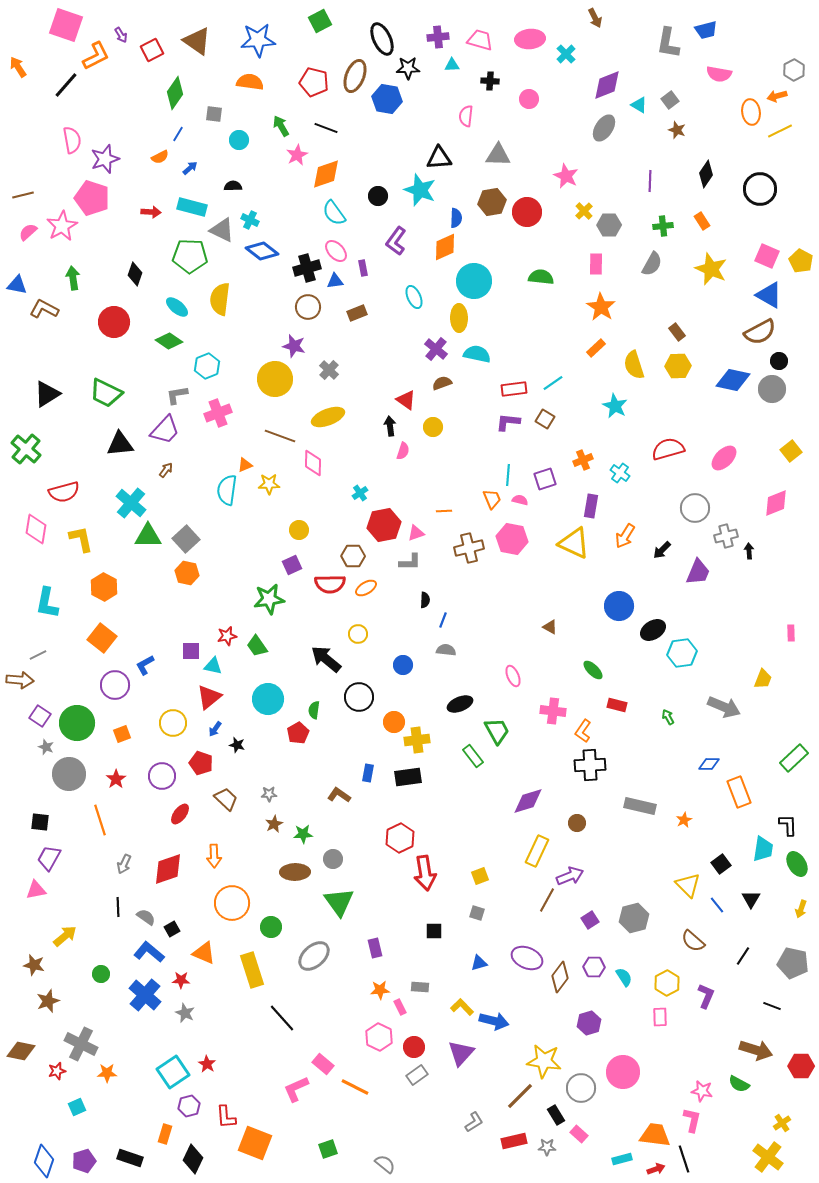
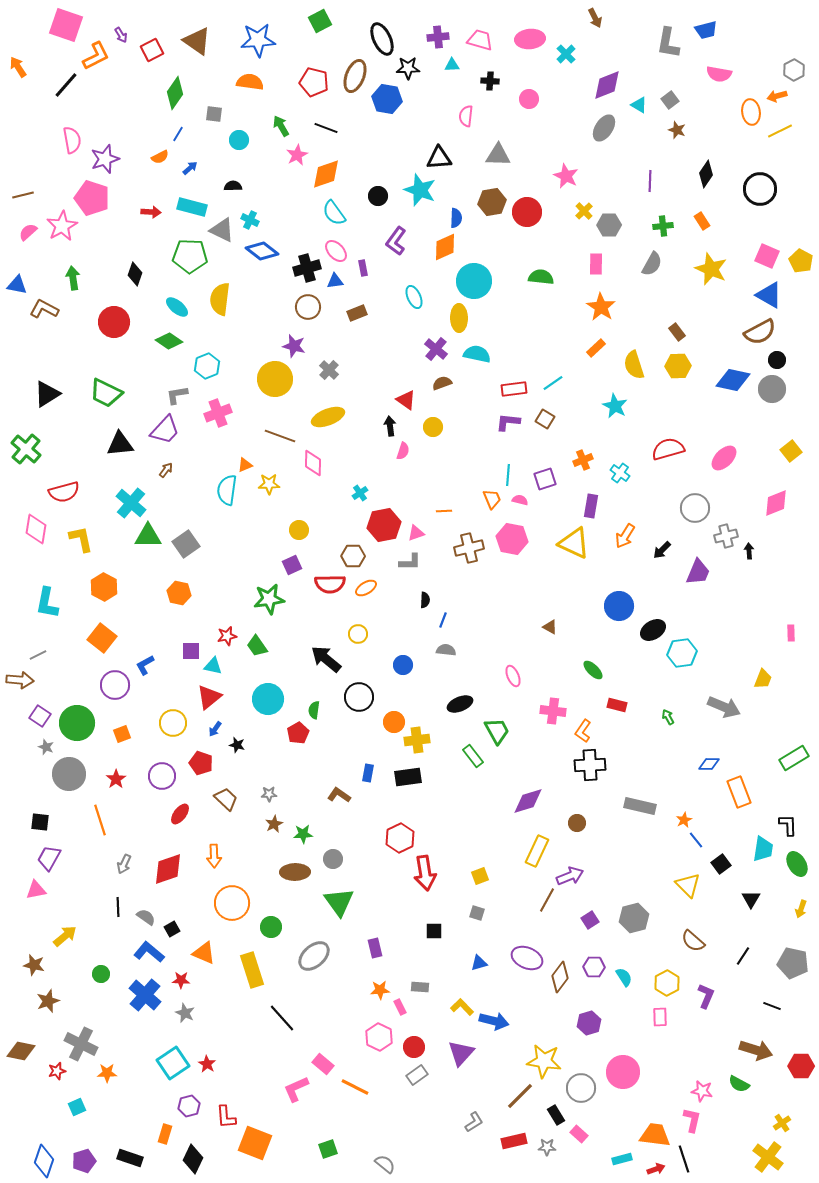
black circle at (779, 361): moved 2 px left, 1 px up
gray square at (186, 539): moved 5 px down; rotated 8 degrees clockwise
orange hexagon at (187, 573): moved 8 px left, 20 px down
green rectangle at (794, 758): rotated 12 degrees clockwise
blue line at (717, 905): moved 21 px left, 65 px up
cyan square at (173, 1072): moved 9 px up
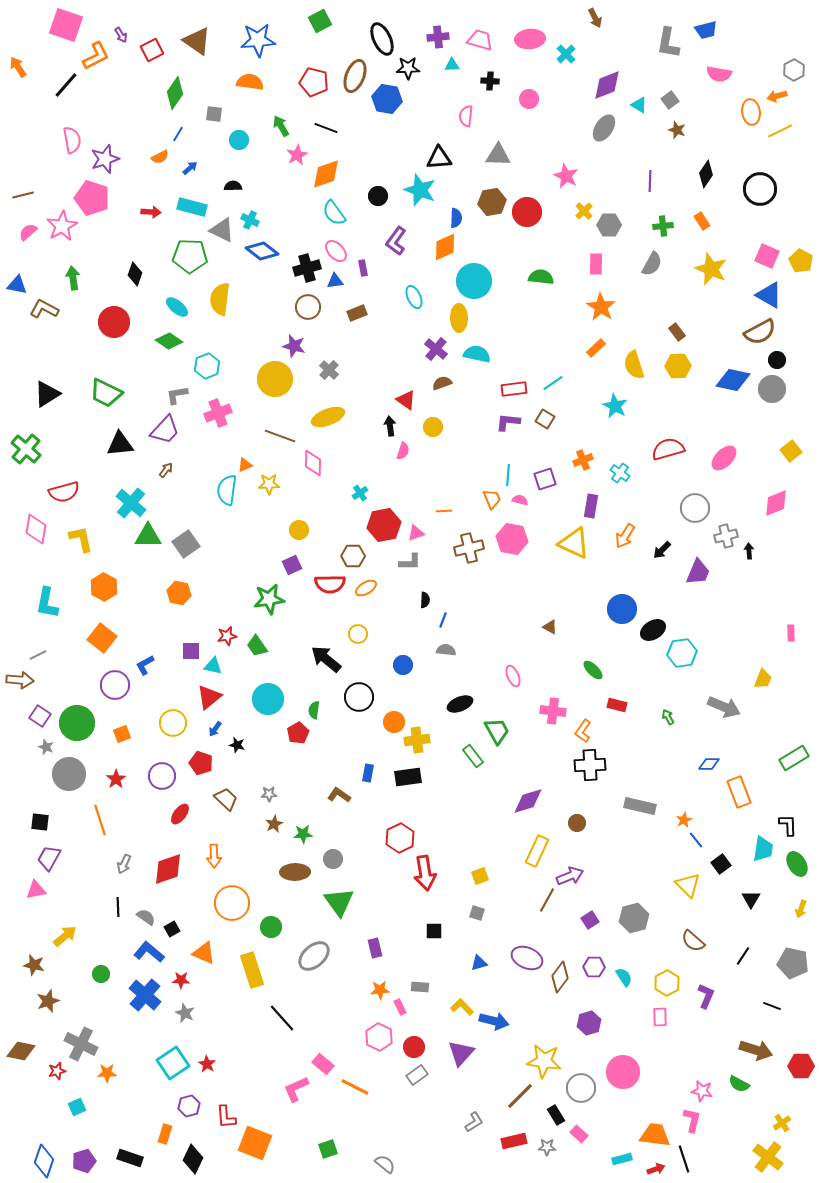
blue circle at (619, 606): moved 3 px right, 3 px down
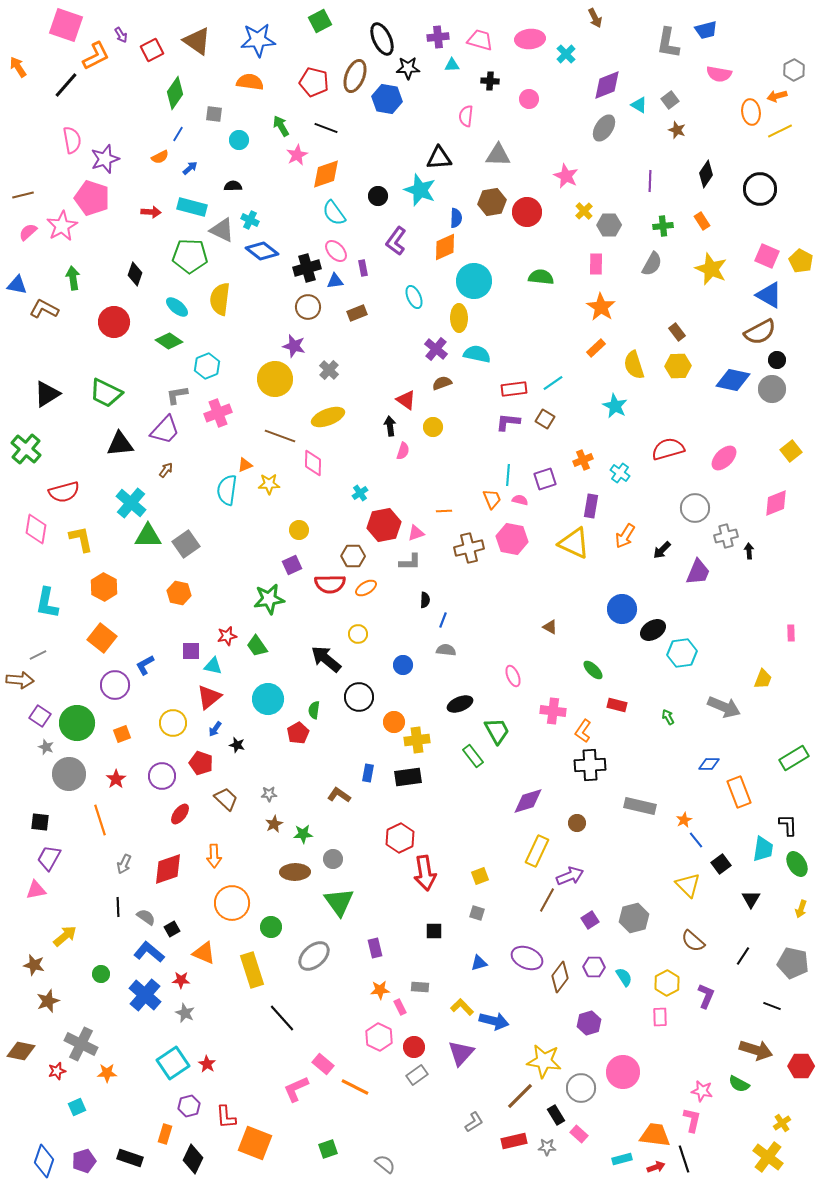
red arrow at (656, 1169): moved 2 px up
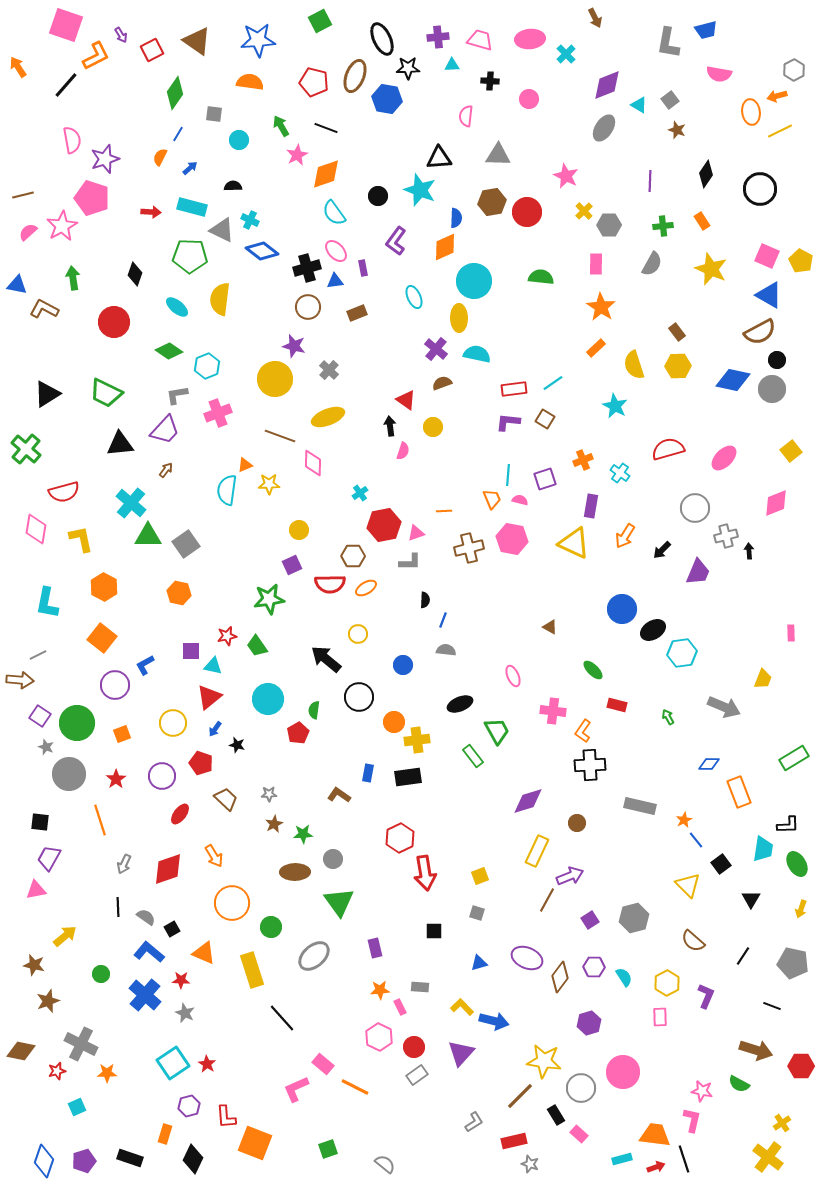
orange semicircle at (160, 157): rotated 144 degrees clockwise
green diamond at (169, 341): moved 10 px down
black L-shape at (788, 825): rotated 90 degrees clockwise
orange arrow at (214, 856): rotated 30 degrees counterclockwise
gray star at (547, 1147): moved 17 px left, 17 px down; rotated 18 degrees clockwise
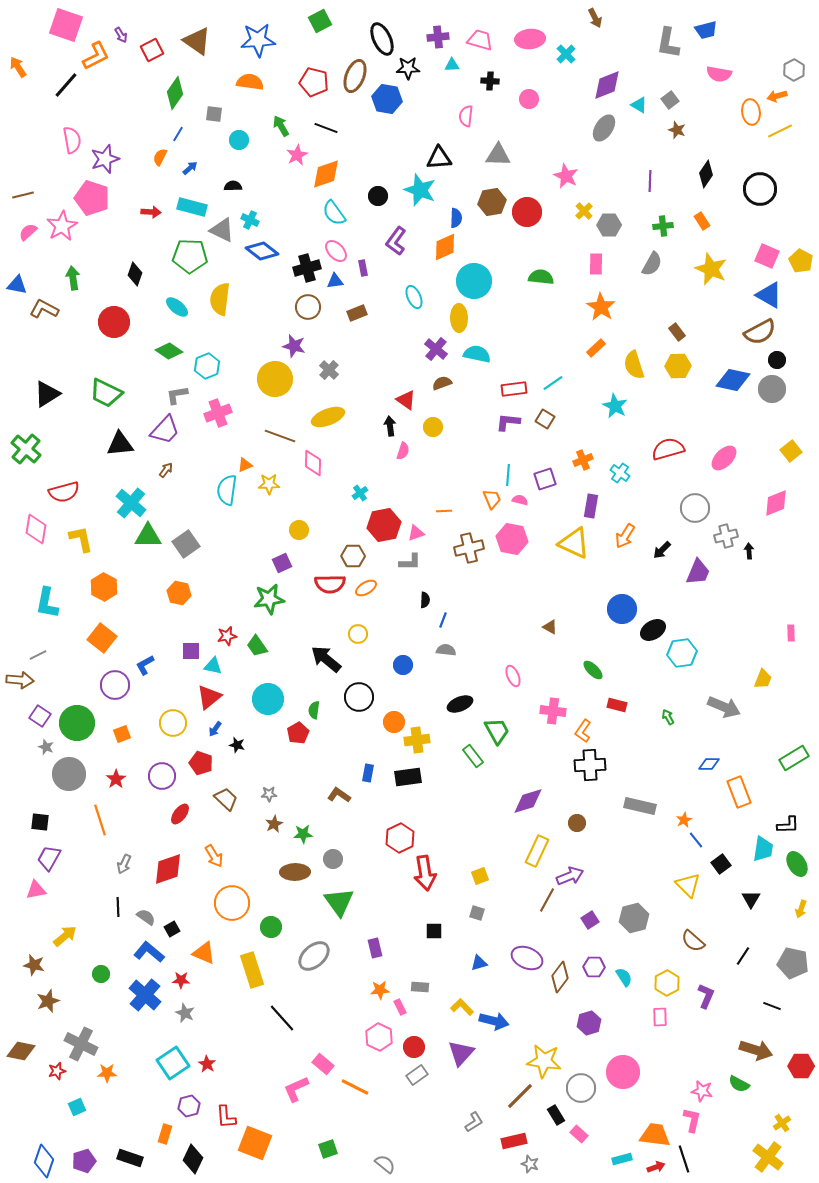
purple square at (292, 565): moved 10 px left, 2 px up
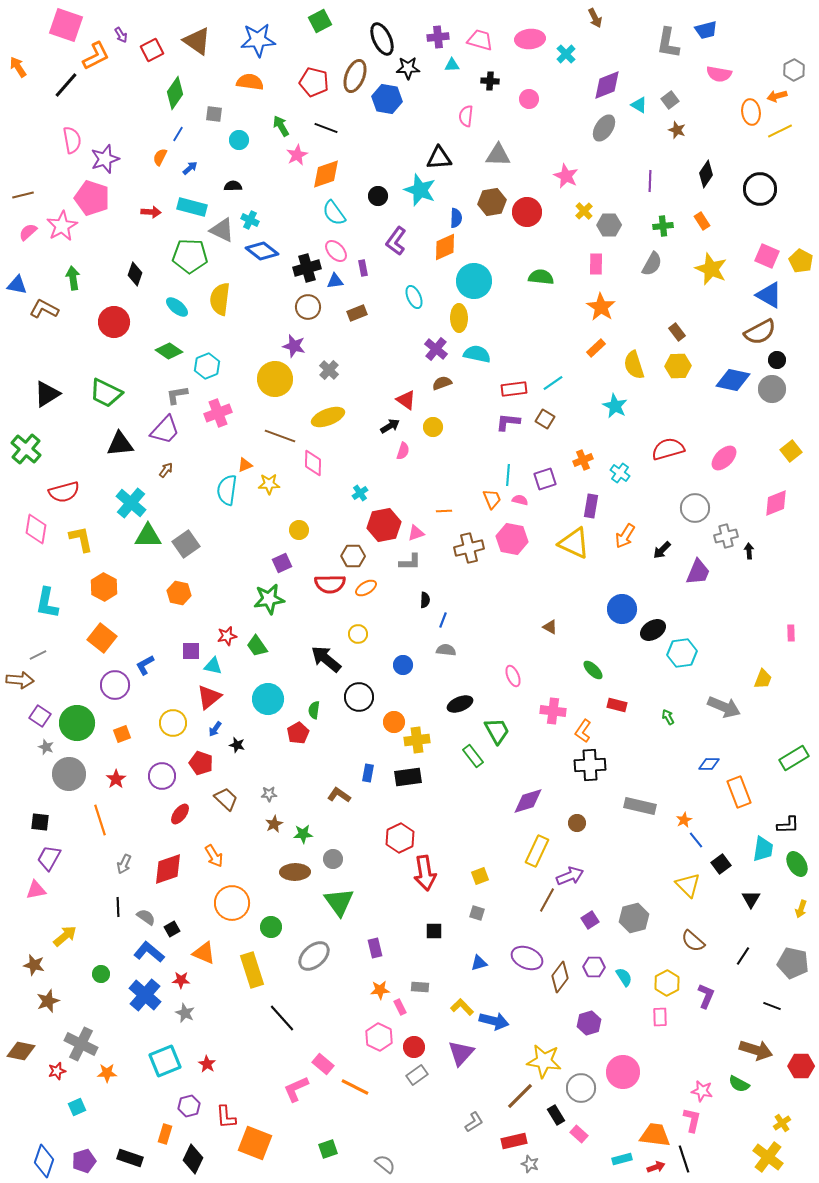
black arrow at (390, 426): rotated 66 degrees clockwise
cyan square at (173, 1063): moved 8 px left, 2 px up; rotated 12 degrees clockwise
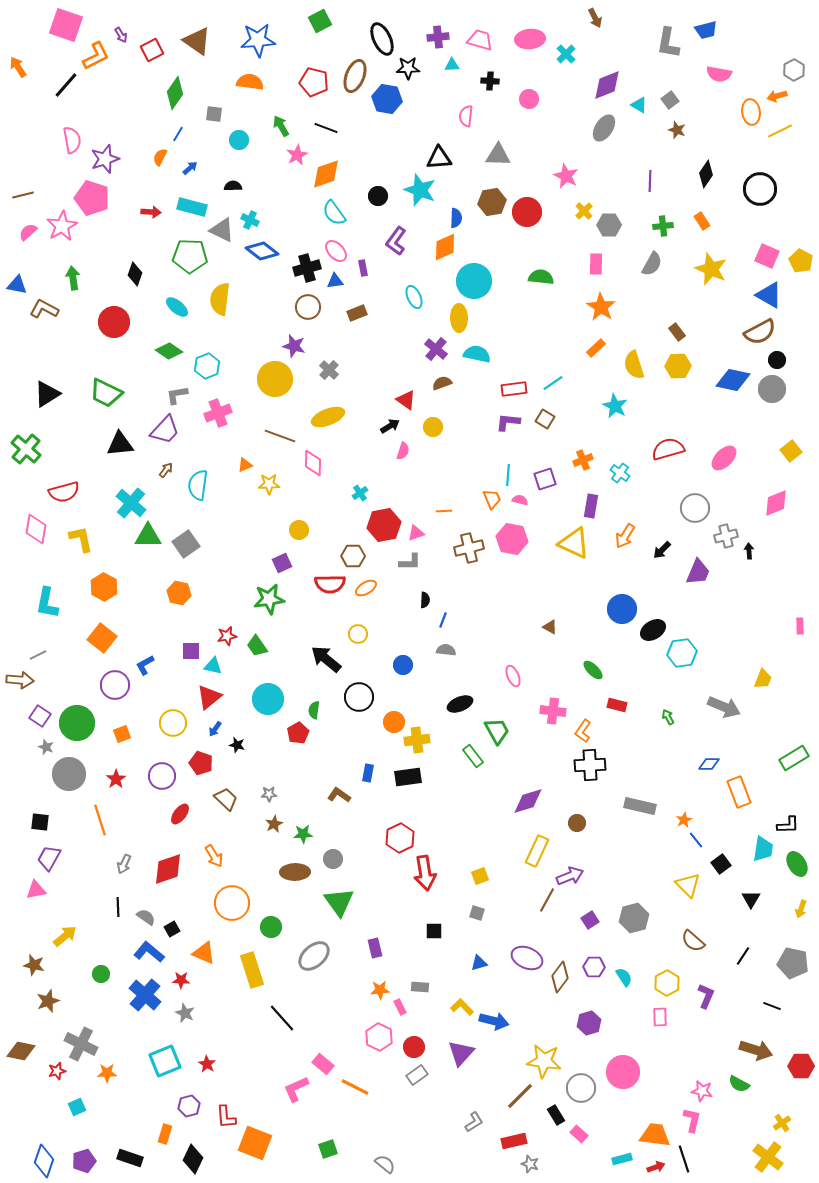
cyan semicircle at (227, 490): moved 29 px left, 5 px up
pink rectangle at (791, 633): moved 9 px right, 7 px up
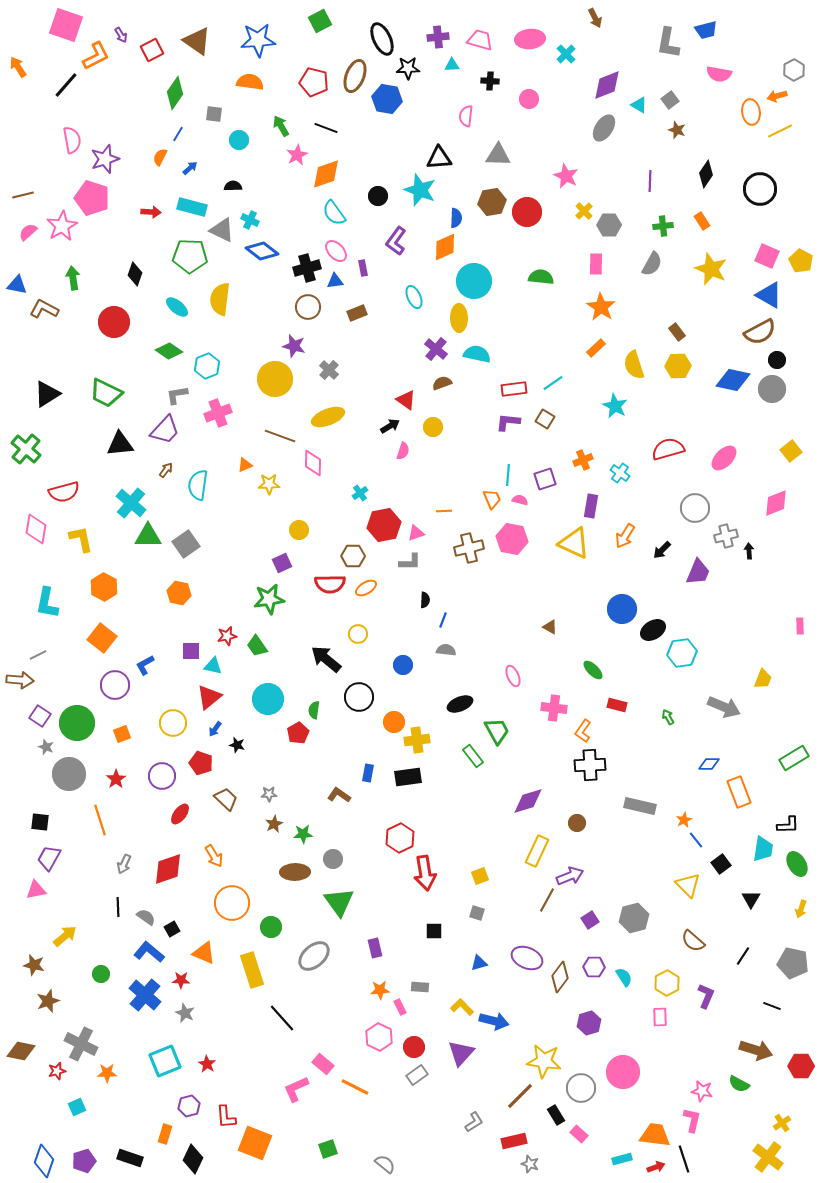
pink cross at (553, 711): moved 1 px right, 3 px up
